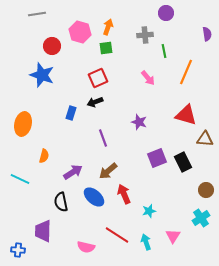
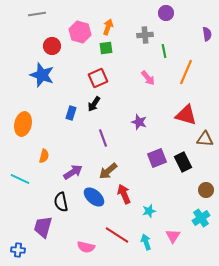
black arrow: moved 1 px left, 2 px down; rotated 35 degrees counterclockwise
purple trapezoid: moved 4 px up; rotated 15 degrees clockwise
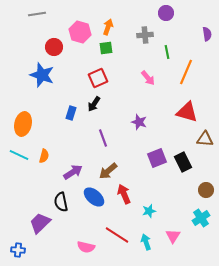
red circle: moved 2 px right, 1 px down
green line: moved 3 px right, 1 px down
red triangle: moved 1 px right, 3 px up
cyan line: moved 1 px left, 24 px up
purple trapezoid: moved 3 px left, 4 px up; rotated 30 degrees clockwise
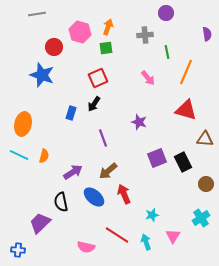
red triangle: moved 1 px left, 2 px up
brown circle: moved 6 px up
cyan star: moved 3 px right, 4 px down
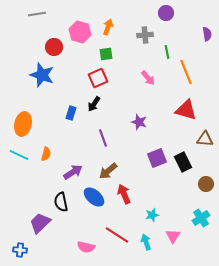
green square: moved 6 px down
orange line: rotated 45 degrees counterclockwise
orange semicircle: moved 2 px right, 2 px up
blue cross: moved 2 px right
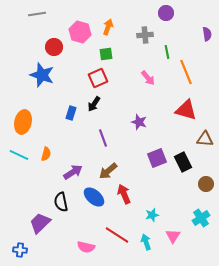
orange ellipse: moved 2 px up
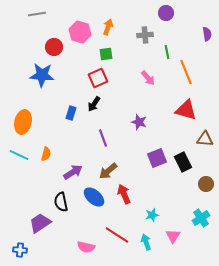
blue star: rotated 15 degrees counterclockwise
purple trapezoid: rotated 10 degrees clockwise
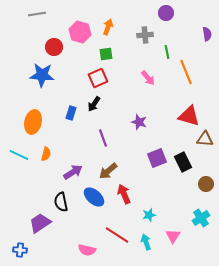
red triangle: moved 3 px right, 6 px down
orange ellipse: moved 10 px right
cyan star: moved 3 px left
pink semicircle: moved 1 px right, 3 px down
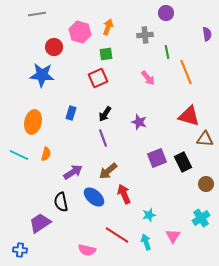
black arrow: moved 11 px right, 10 px down
